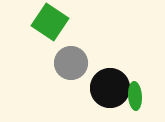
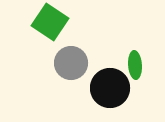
green ellipse: moved 31 px up
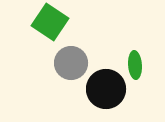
black circle: moved 4 px left, 1 px down
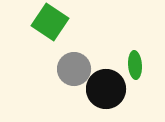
gray circle: moved 3 px right, 6 px down
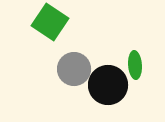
black circle: moved 2 px right, 4 px up
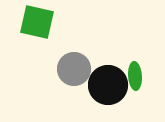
green square: moved 13 px left; rotated 21 degrees counterclockwise
green ellipse: moved 11 px down
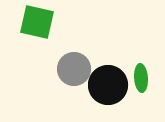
green ellipse: moved 6 px right, 2 px down
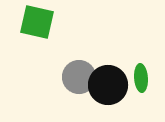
gray circle: moved 5 px right, 8 px down
